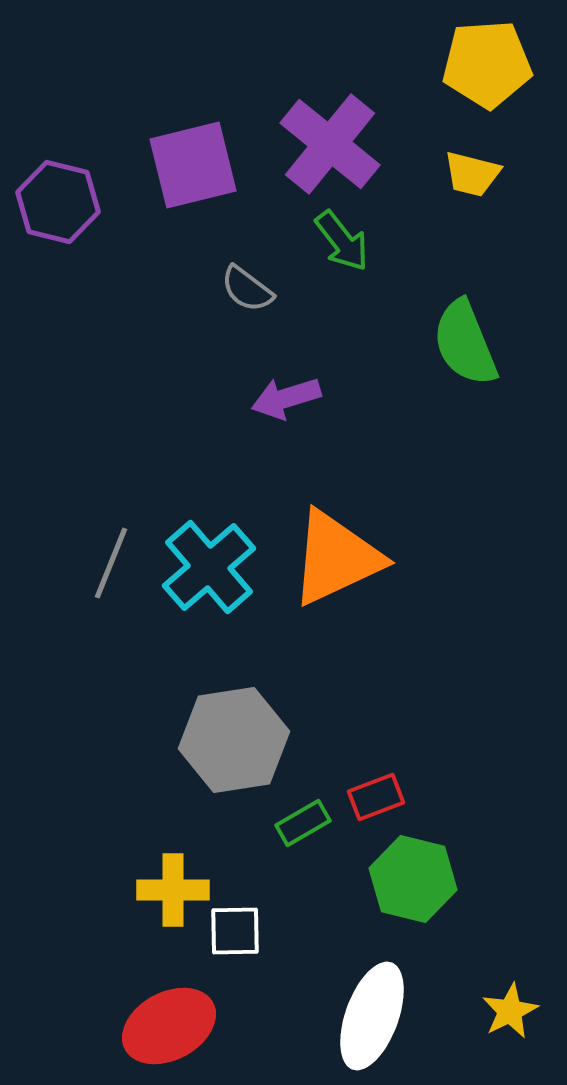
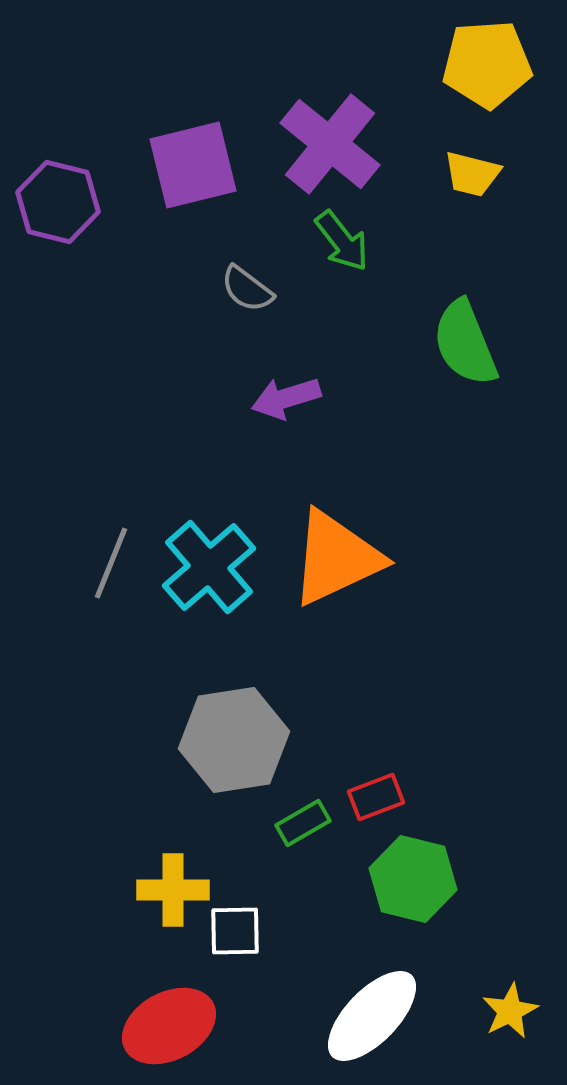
white ellipse: rotated 24 degrees clockwise
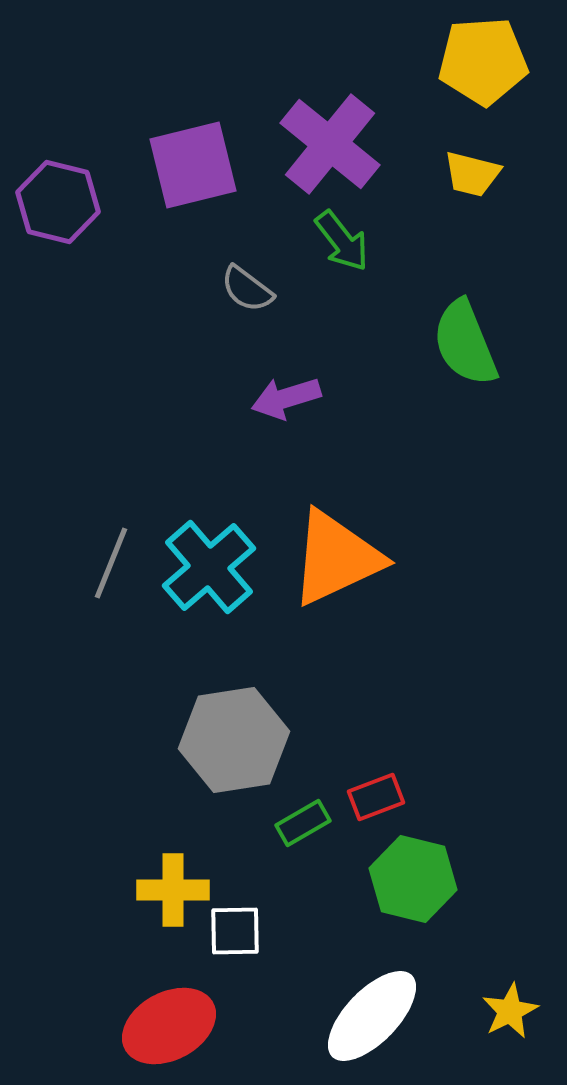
yellow pentagon: moved 4 px left, 3 px up
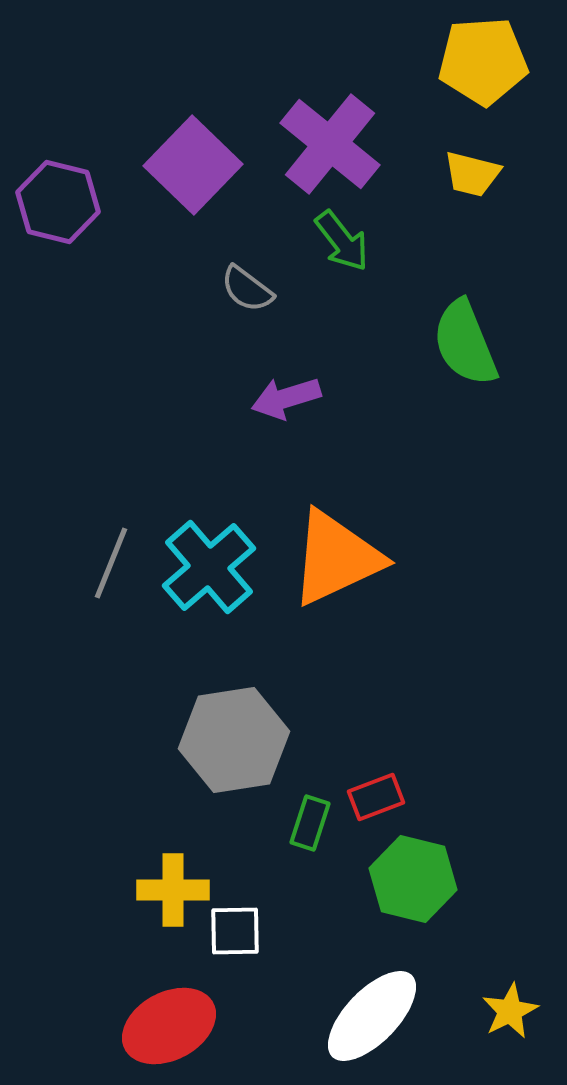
purple square: rotated 32 degrees counterclockwise
green rectangle: moved 7 px right; rotated 42 degrees counterclockwise
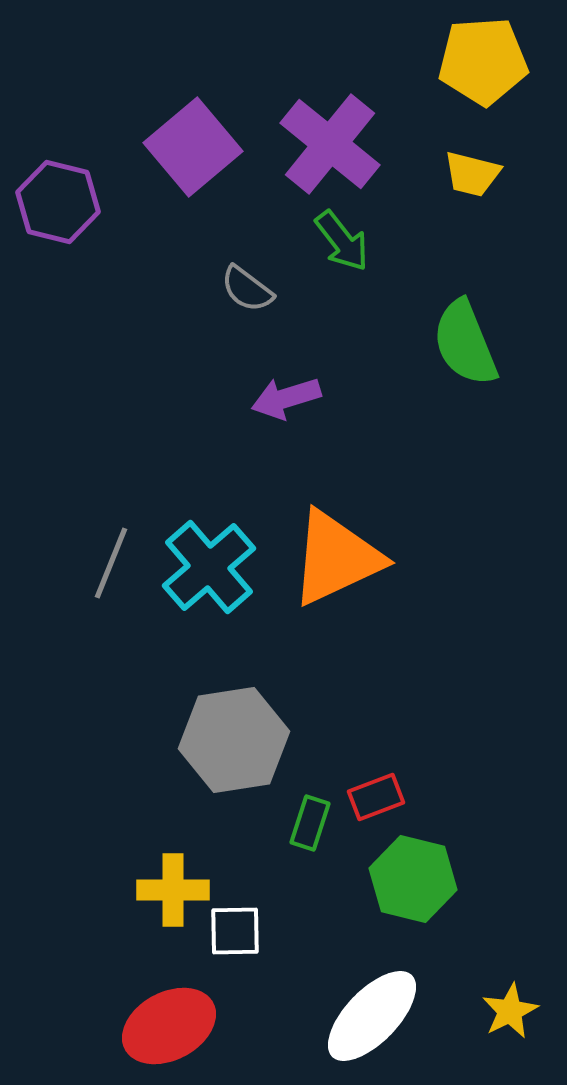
purple square: moved 18 px up; rotated 6 degrees clockwise
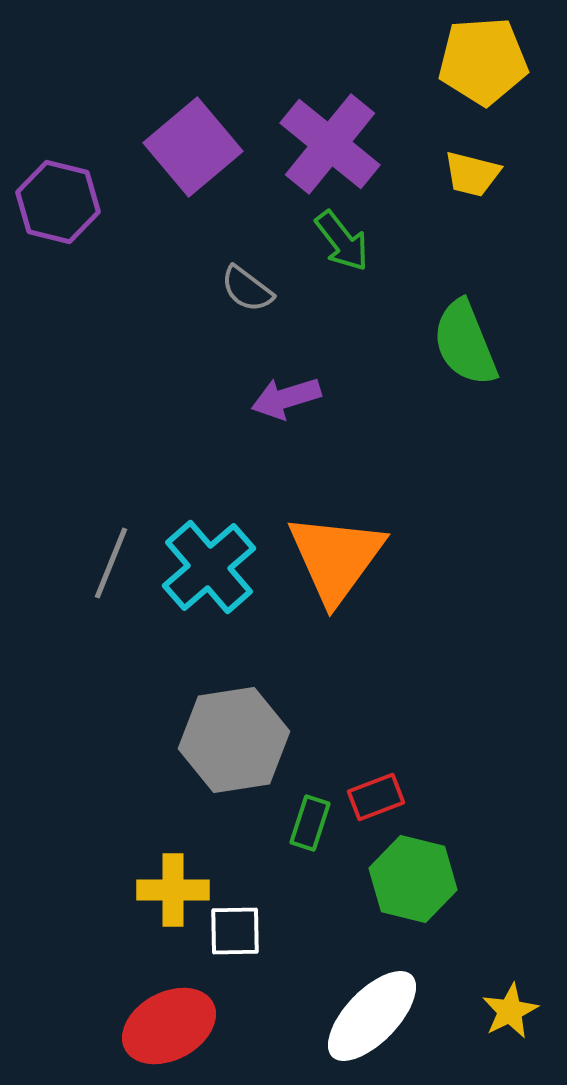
orange triangle: rotated 29 degrees counterclockwise
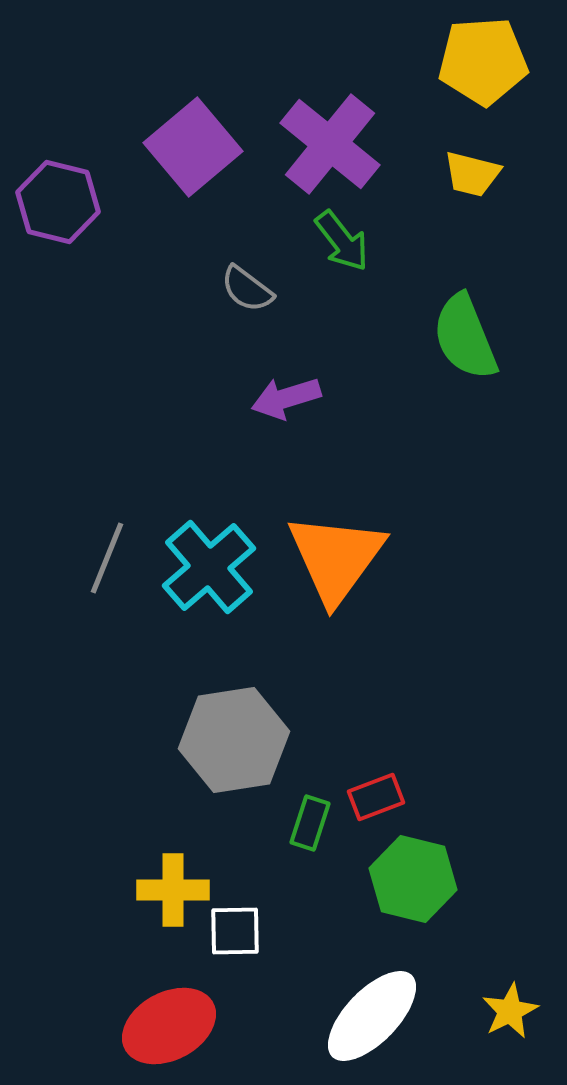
green semicircle: moved 6 px up
gray line: moved 4 px left, 5 px up
